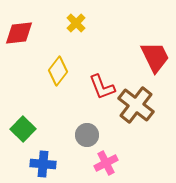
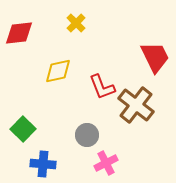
yellow diamond: rotated 40 degrees clockwise
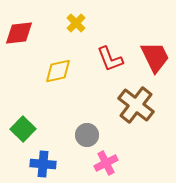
red L-shape: moved 8 px right, 28 px up
